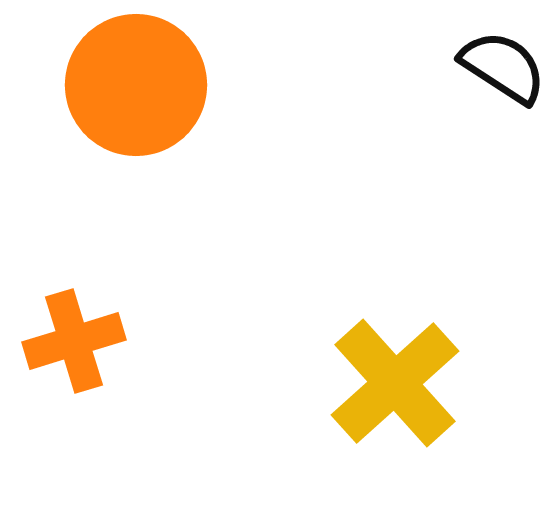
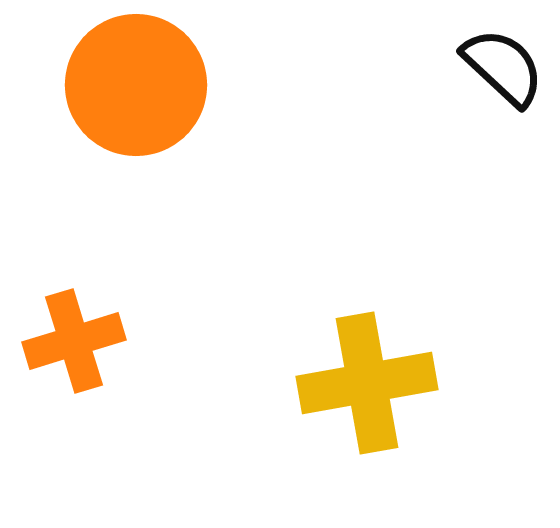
black semicircle: rotated 10 degrees clockwise
yellow cross: moved 28 px left; rotated 32 degrees clockwise
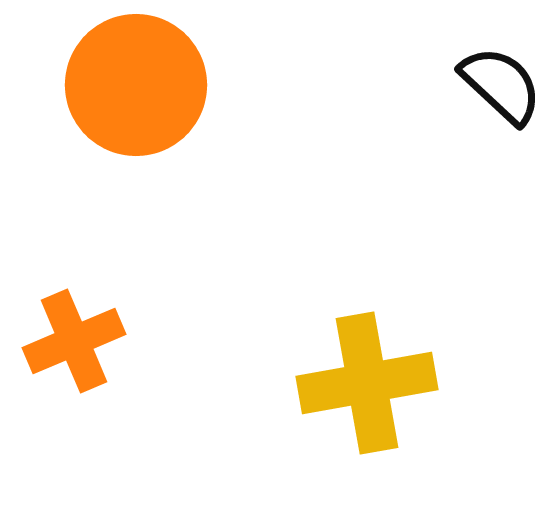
black semicircle: moved 2 px left, 18 px down
orange cross: rotated 6 degrees counterclockwise
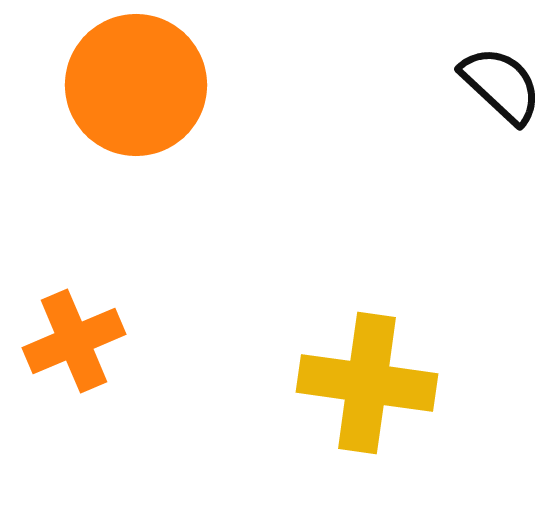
yellow cross: rotated 18 degrees clockwise
